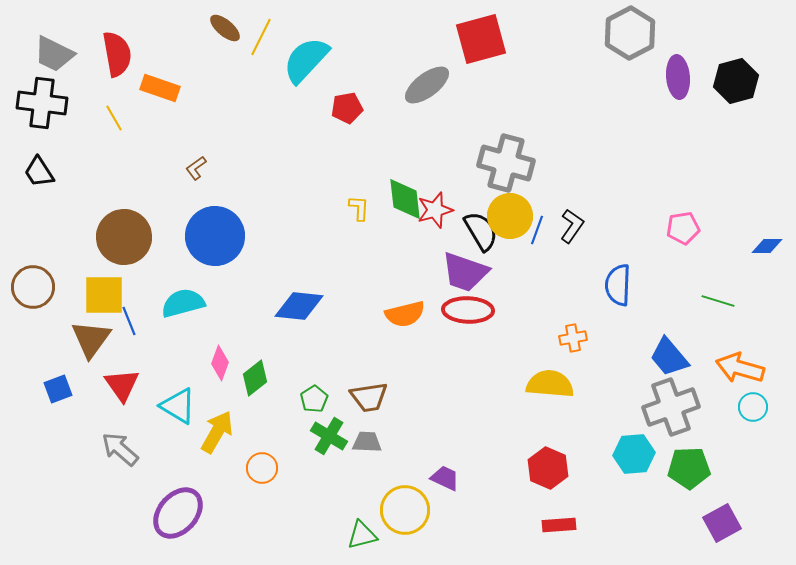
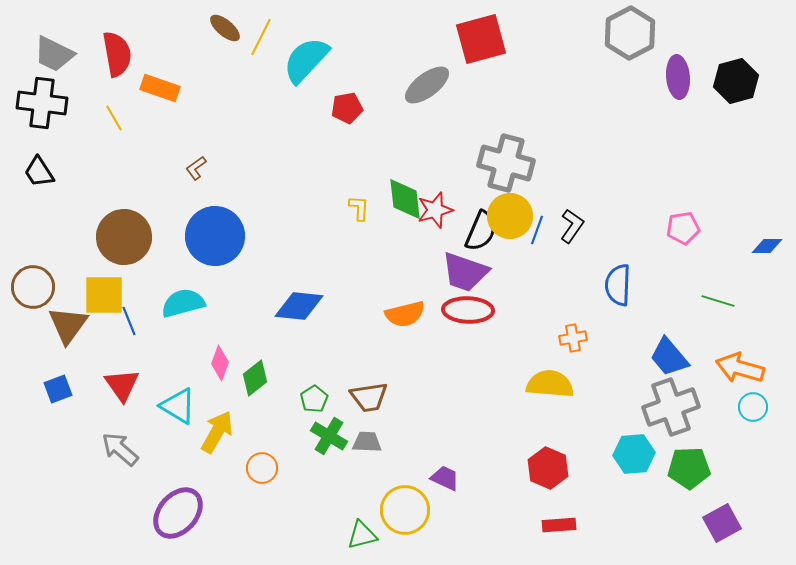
black semicircle at (481, 231): rotated 54 degrees clockwise
brown triangle at (91, 339): moved 23 px left, 14 px up
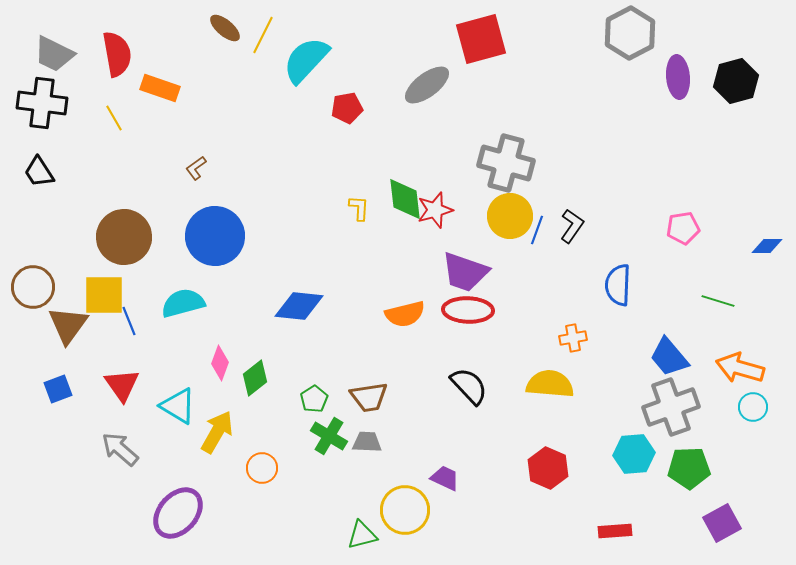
yellow line at (261, 37): moved 2 px right, 2 px up
black semicircle at (481, 231): moved 12 px left, 155 px down; rotated 66 degrees counterclockwise
red rectangle at (559, 525): moved 56 px right, 6 px down
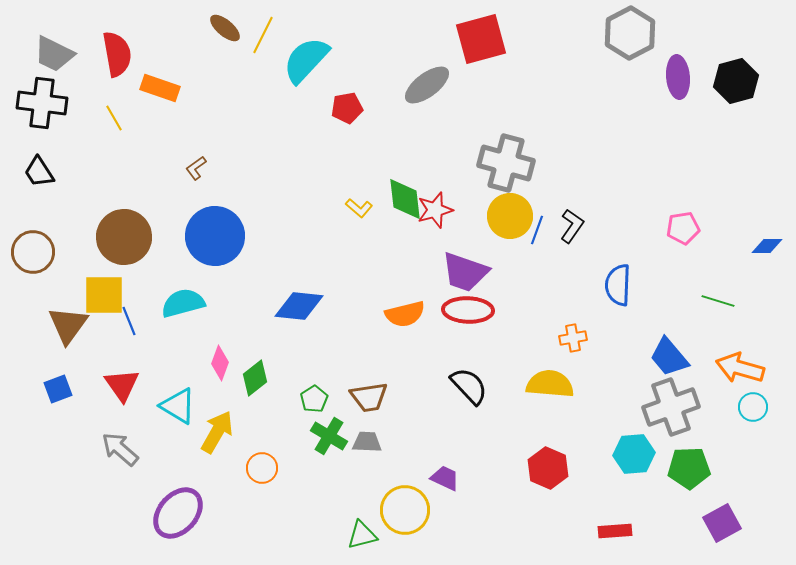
yellow L-shape at (359, 208): rotated 128 degrees clockwise
brown circle at (33, 287): moved 35 px up
